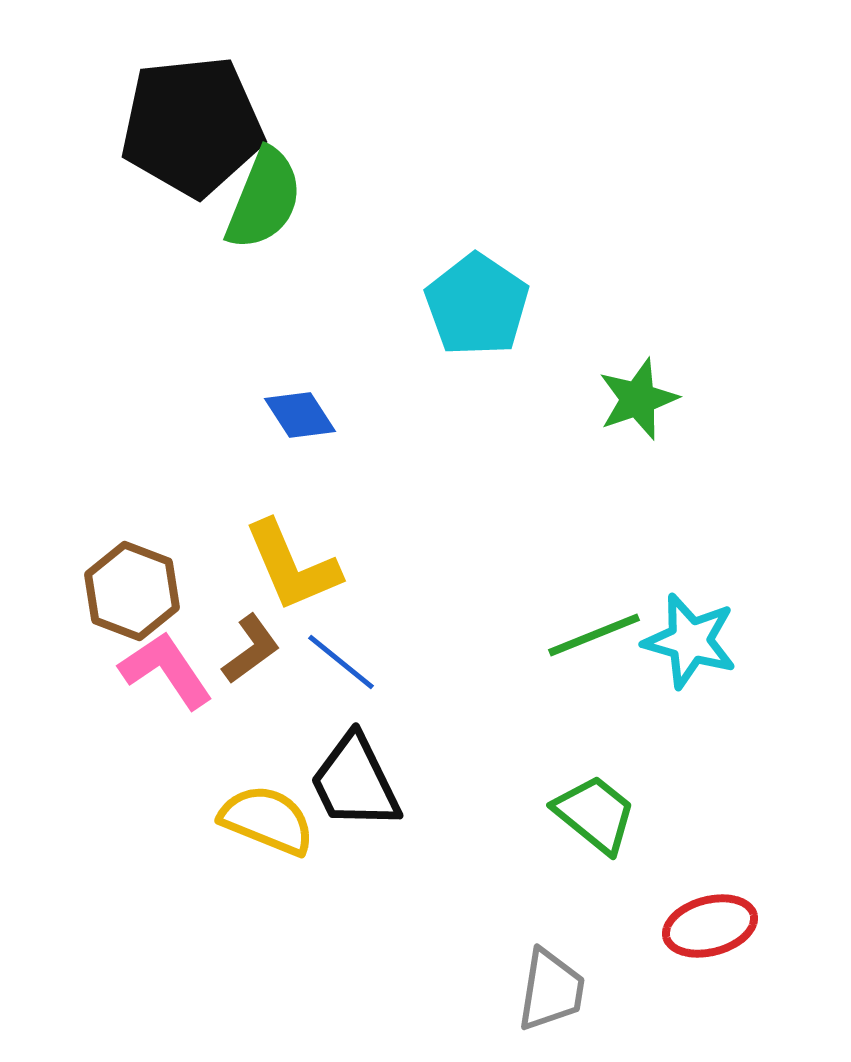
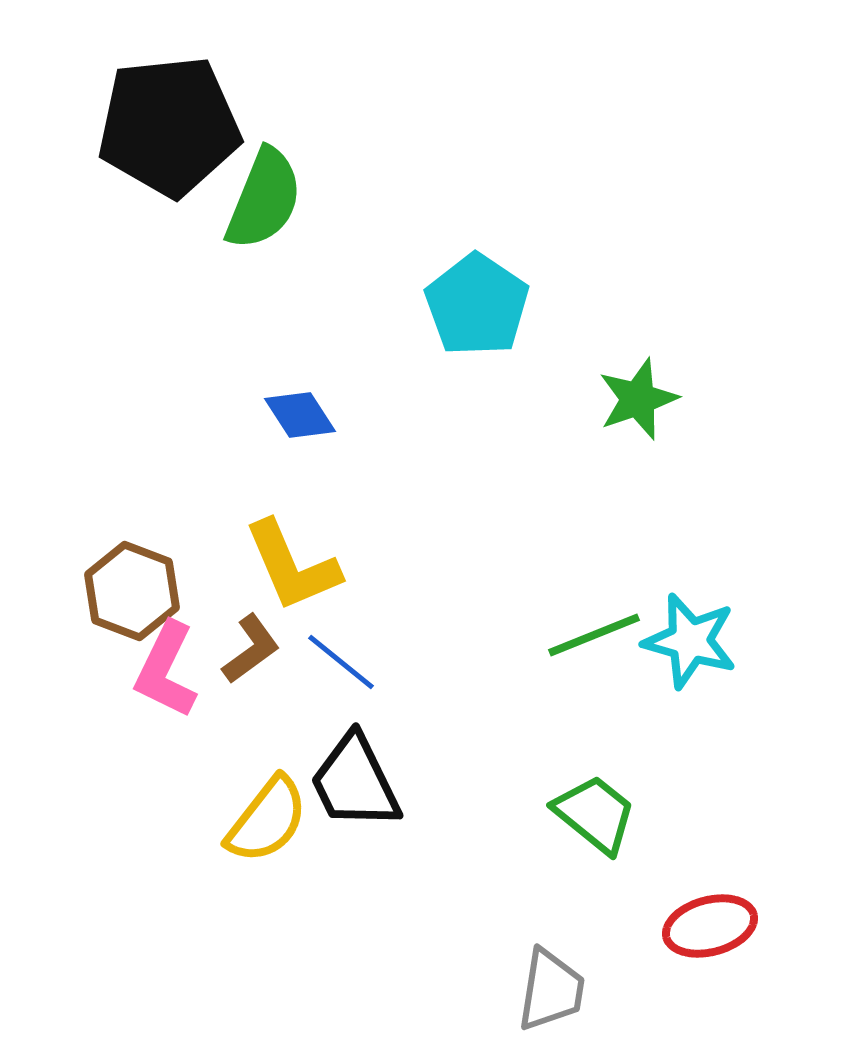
black pentagon: moved 23 px left
pink L-shape: rotated 120 degrees counterclockwise
yellow semicircle: rotated 106 degrees clockwise
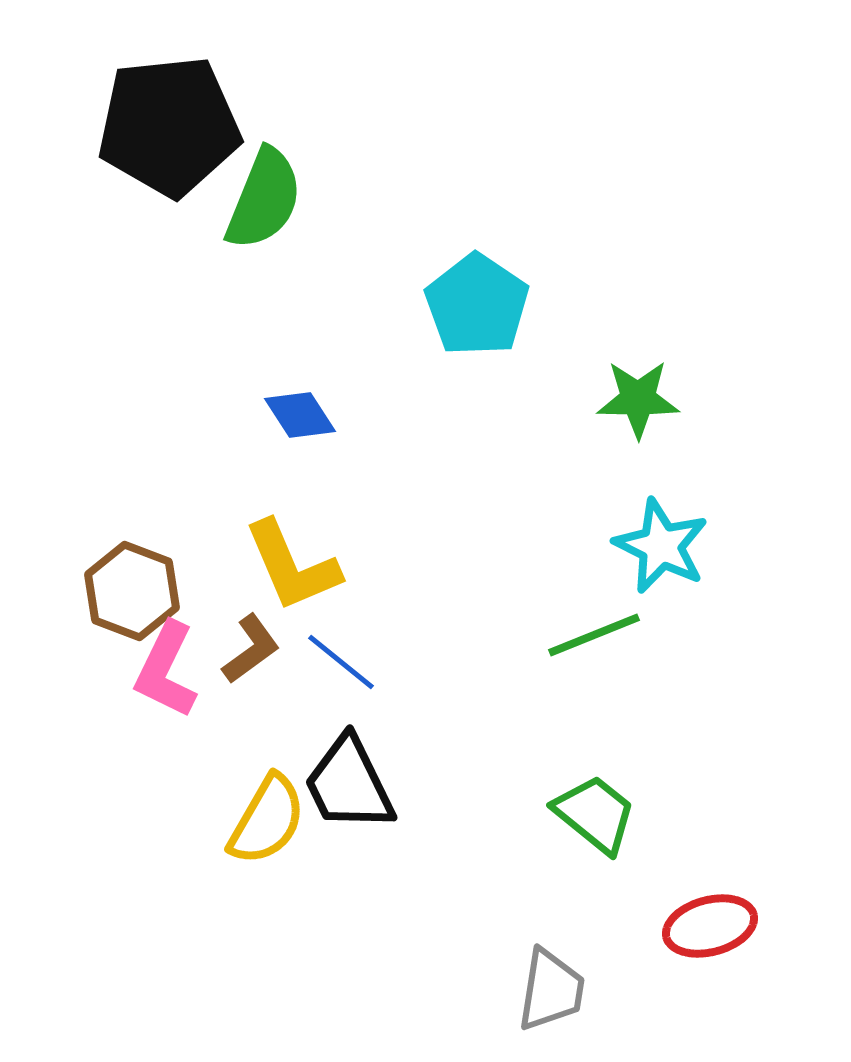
green star: rotated 20 degrees clockwise
cyan star: moved 29 px left, 95 px up; rotated 10 degrees clockwise
black trapezoid: moved 6 px left, 2 px down
yellow semicircle: rotated 8 degrees counterclockwise
